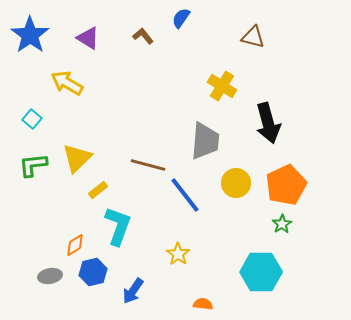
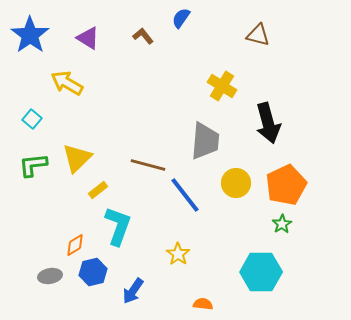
brown triangle: moved 5 px right, 2 px up
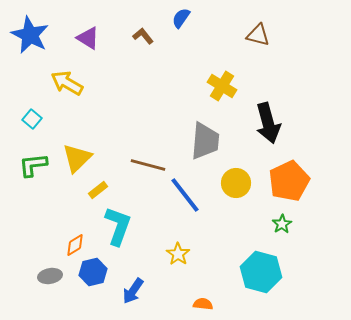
blue star: rotated 9 degrees counterclockwise
orange pentagon: moved 3 px right, 4 px up
cyan hexagon: rotated 15 degrees clockwise
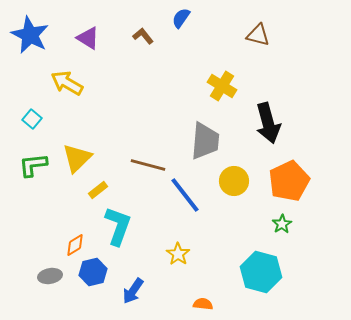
yellow circle: moved 2 px left, 2 px up
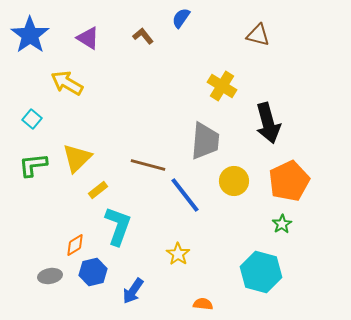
blue star: rotated 9 degrees clockwise
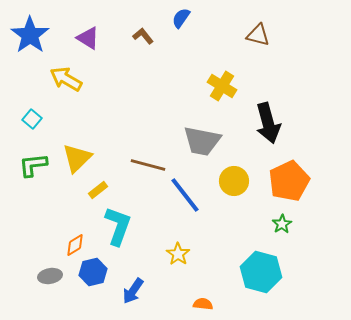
yellow arrow: moved 1 px left, 4 px up
gray trapezoid: moved 3 px left; rotated 96 degrees clockwise
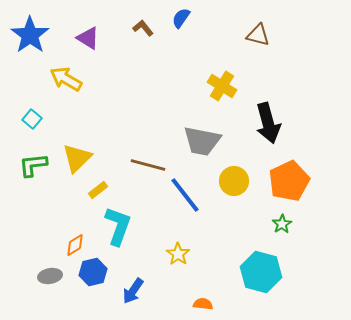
brown L-shape: moved 8 px up
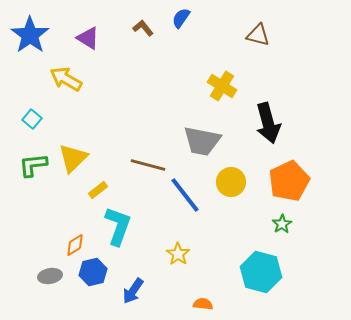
yellow triangle: moved 4 px left
yellow circle: moved 3 px left, 1 px down
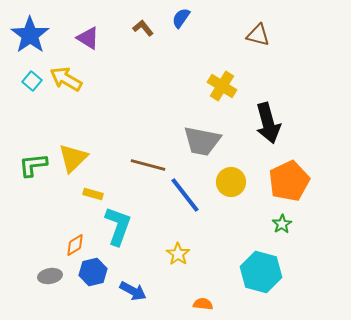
cyan square: moved 38 px up
yellow rectangle: moved 5 px left, 4 px down; rotated 54 degrees clockwise
blue arrow: rotated 96 degrees counterclockwise
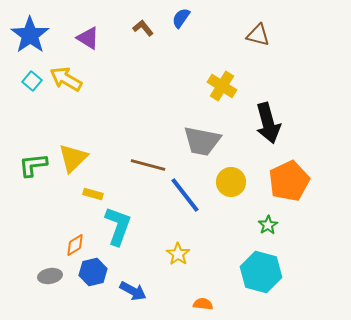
green star: moved 14 px left, 1 px down
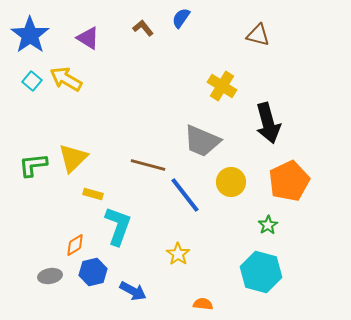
gray trapezoid: rotated 12 degrees clockwise
